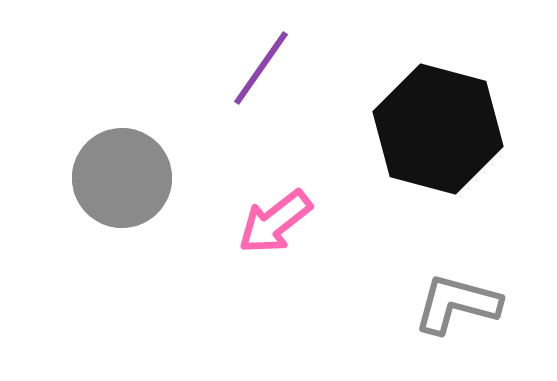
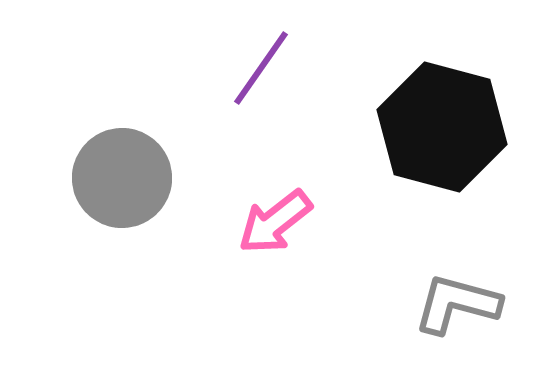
black hexagon: moved 4 px right, 2 px up
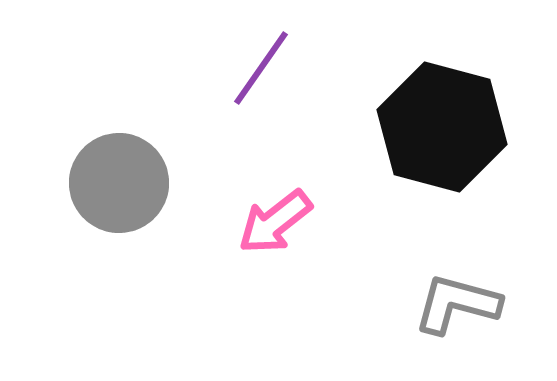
gray circle: moved 3 px left, 5 px down
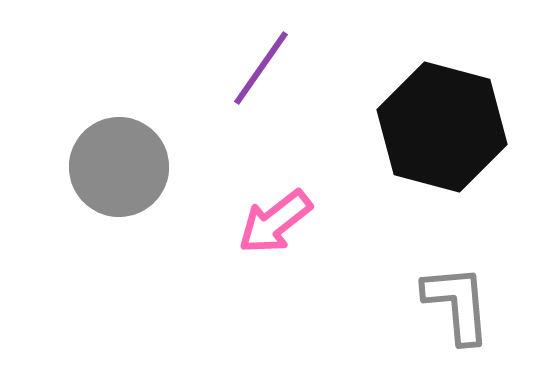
gray circle: moved 16 px up
gray L-shape: rotated 70 degrees clockwise
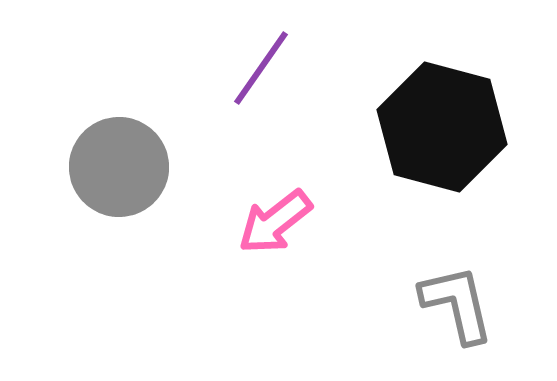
gray L-shape: rotated 8 degrees counterclockwise
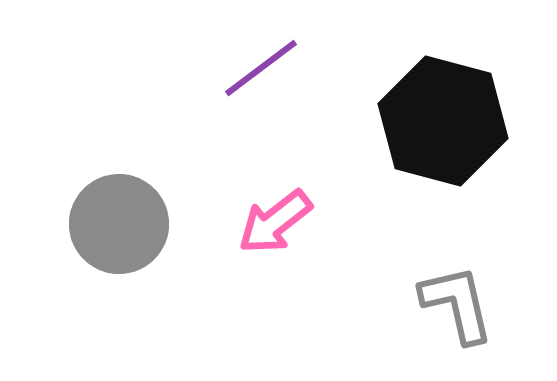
purple line: rotated 18 degrees clockwise
black hexagon: moved 1 px right, 6 px up
gray circle: moved 57 px down
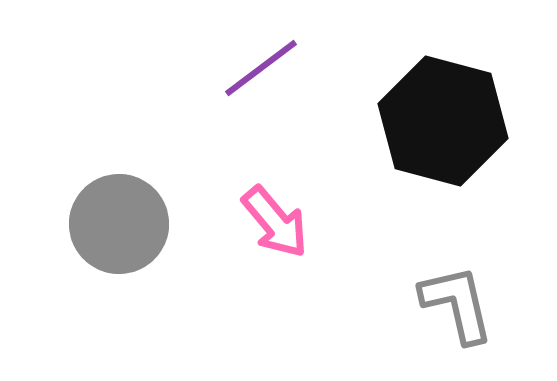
pink arrow: rotated 92 degrees counterclockwise
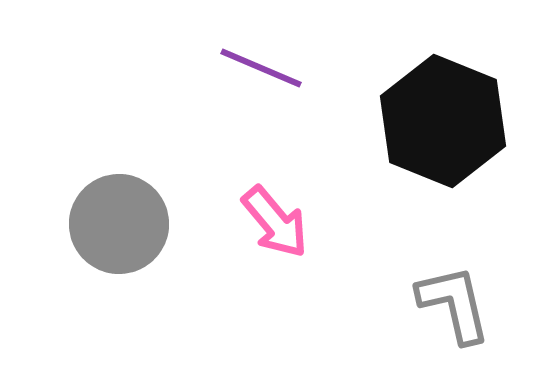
purple line: rotated 60 degrees clockwise
black hexagon: rotated 7 degrees clockwise
gray L-shape: moved 3 px left
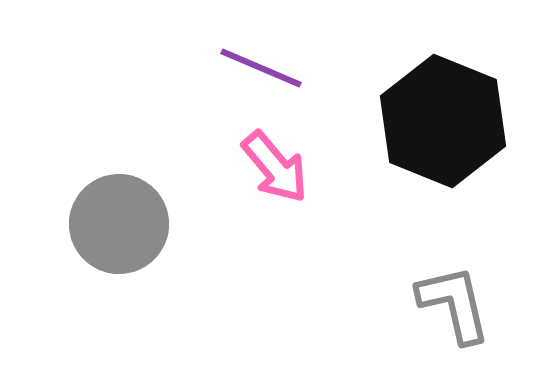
pink arrow: moved 55 px up
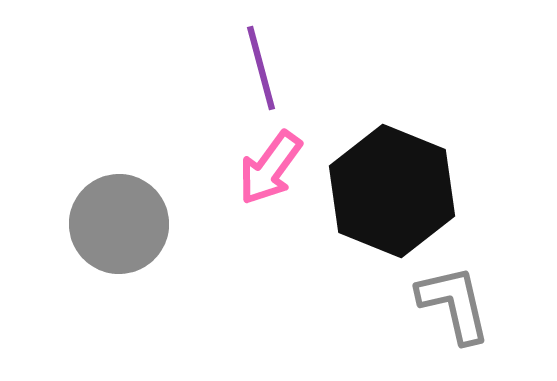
purple line: rotated 52 degrees clockwise
black hexagon: moved 51 px left, 70 px down
pink arrow: moved 5 px left, 1 px down; rotated 76 degrees clockwise
